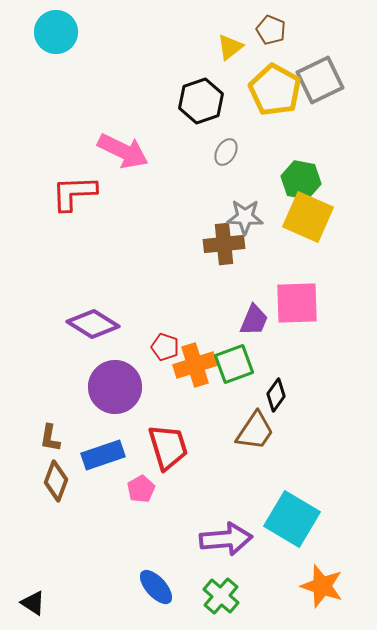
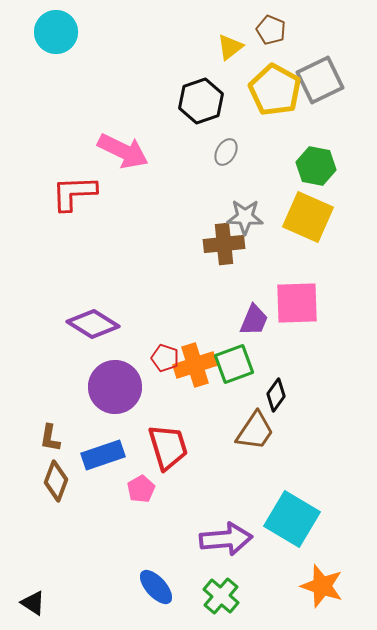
green hexagon: moved 15 px right, 14 px up
red pentagon: moved 11 px down
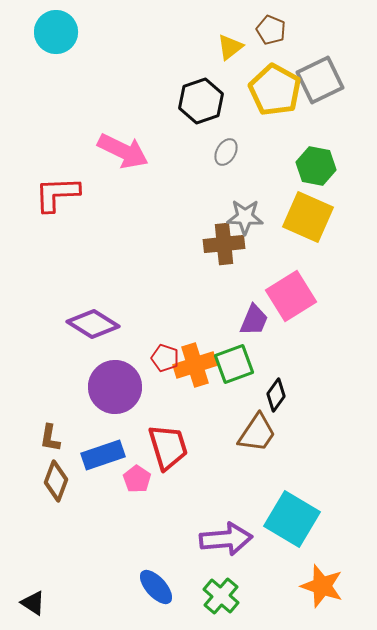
red L-shape: moved 17 px left, 1 px down
pink square: moved 6 px left, 7 px up; rotated 30 degrees counterclockwise
brown trapezoid: moved 2 px right, 2 px down
pink pentagon: moved 4 px left, 10 px up; rotated 8 degrees counterclockwise
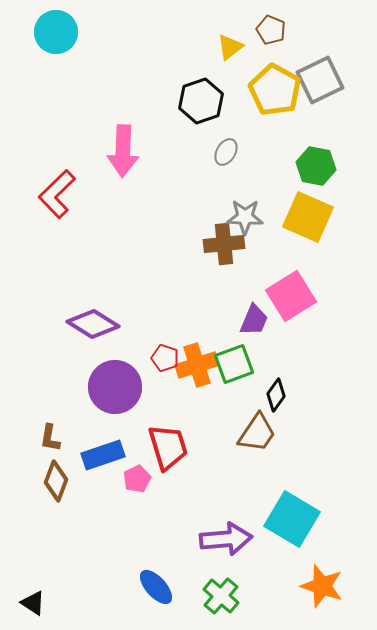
pink arrow: rotated 66 degrees clockwise
red L-shape: rotated 42 degrees counterclockwise
orange cross: moved 2 px right
pink pentagon: rotated 12 degrees clockwise
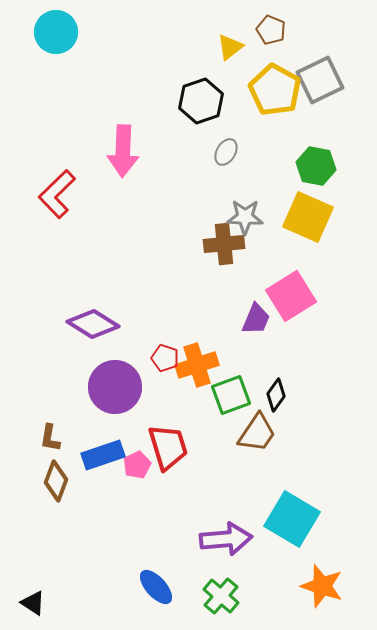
purple trapezoid: moved 2 px right, 1 px up
green square: moved 3 px left, 31 px down
pink pentagon: moved 14 px up
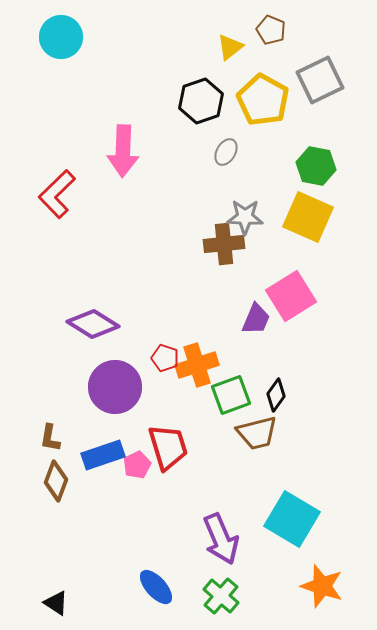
cyan circle: moved 5 px right, 5 px down
yellow pentagon: moved 12 px left, 10 px down
brown trapezoid: rotated 42 degrees clockwise
purple arrow: moved 5 px left; rotated 72 degrees clockwise
black triangle: moved 23 px right
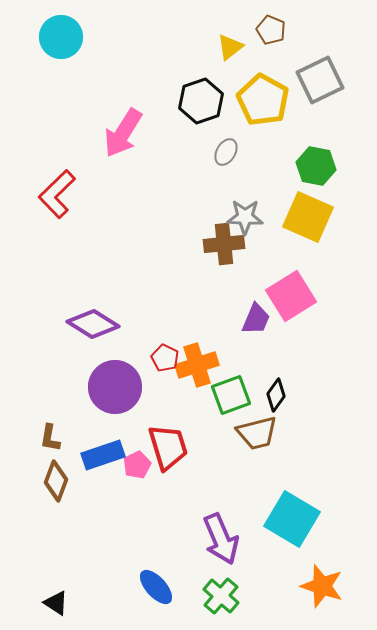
pink arrow: moved 18 px up; rotated 30 degrees clockwise
red pentagon: rotated 8 degrees clockwise
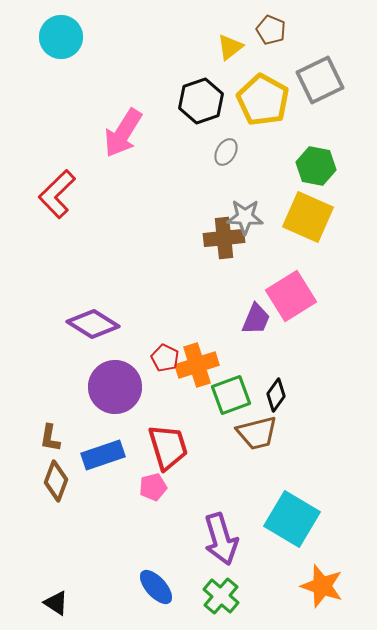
brown cross: moved 6 px up
pink pentagon: moved 16 px right, 22 px down; rotated 12 degrees clockwise
purple arrow: rotated 6 degrees clockwise
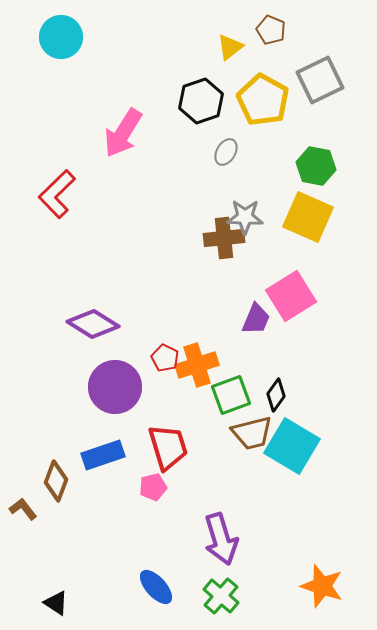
brown trapezoid: moved 5 px left
brown L-shape: moved 27 px left, 71 px down; rotated 132 degrees clockwise
cyan square: moved 73 px up
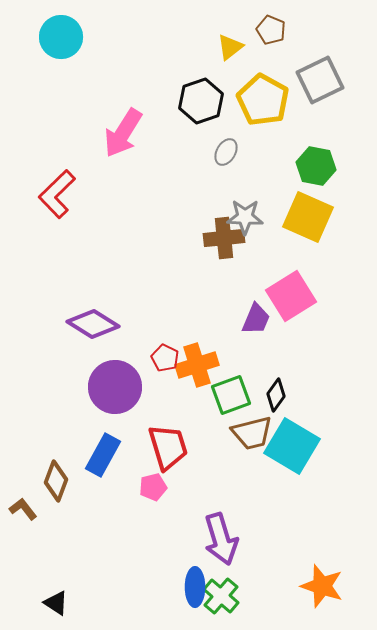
blue rectangle: rotated 42 degrees counterclockwise
blue ellipse: moved 39 px right; rotated 42 degrees clockwise
